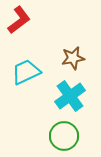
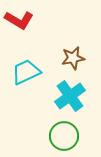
red L-shape: rotated 68 degrees clockwise
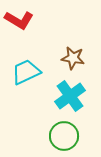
brown star: rotated 20 degrees clockwise
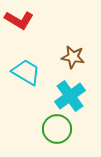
brown star: moved 1 px up
cyan trapezoid: rotated 56 degrees clockwise
green circle: moved 7 px left, 7 px up
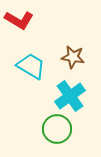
cyan trapezoid: moved 5 px right, 6 px up
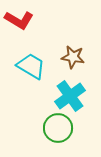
green circle: moved 1 px right, 1 px up
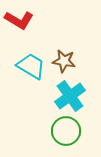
brown star: moved 9 px left, 4 px down
green circle: moved 8 px right, 3 px down
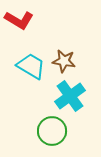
green circle: moved 14 px left
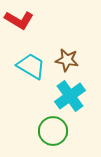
brown star: moved 3 px right, 1 px up
green circle: moved 1 px right
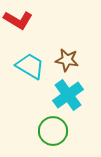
red L-shape: moved 1 px left
cyan trapezoid: moved 1 px left
cyan cross: moved 2 px left, 1 px up
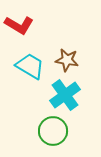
red L-shape: moved 1 px right, 5 px down
cyan cross: moved 3 px left
